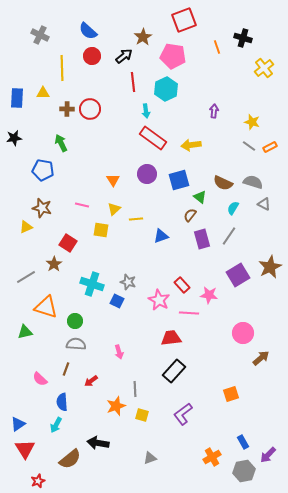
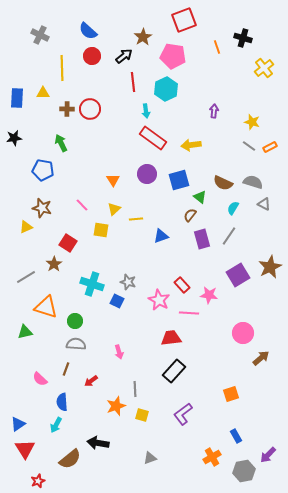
pink line at (82, 205): rotated 32 degrees clockwise
blue rectangle at (243, 442): moved 7 px left, 6 px up
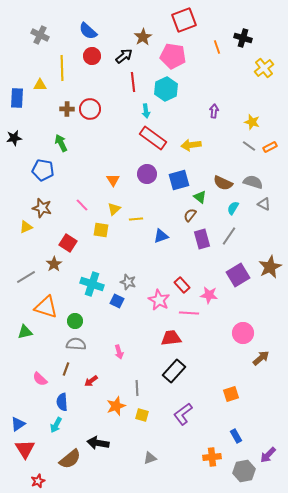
yellow triangle at (43, 93): moved 3 px left, 8 px up
gray line at (135, 389): moved 2 px right, 1 px up
orange cross at (212, 457): rotated 24 degrees clockwise
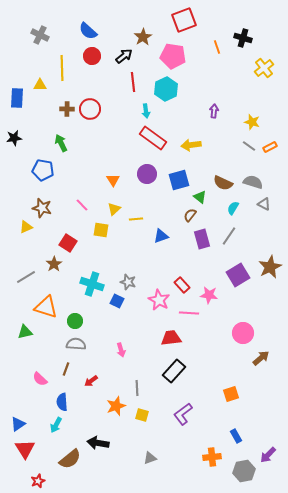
pink arrow at (119, 352): moved 2 px right, 2 px up
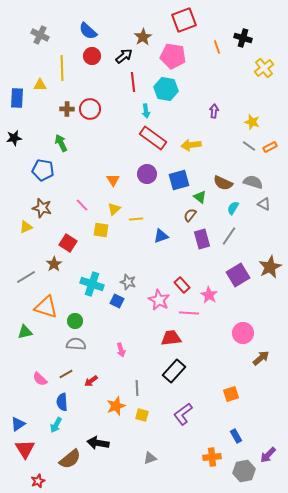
cyan hexagon at (166, 89): rotated 25 degrees counterclockwise
pink star at (209, 295): rotated 24 degrees clockwise
brown line at (66, 369): moved 5 px down; rotated 40 degrees clockwise
